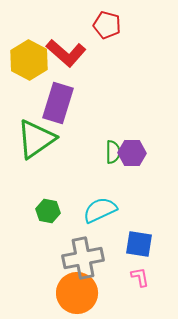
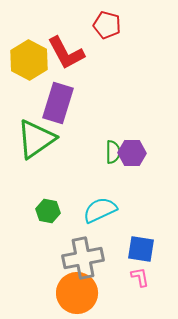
red L-shape: rotated 21 degrees clockwise
blue square: moved 2 px right, 5 px down
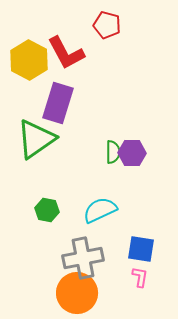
green hexagon: moved 1 px left, 1 px up
pink L-shape: rotated 20 degrees clockwise
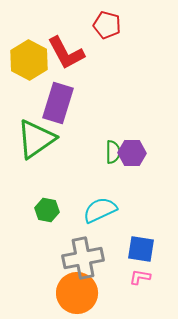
pink L-shape: rotated 90 degrees counterclockwise
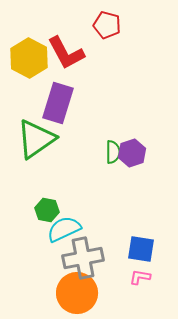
yellow hexagon: moved 2 px up
purple hexagon: rotated 20 degrees counterclockwise
cyan semicircle: moved 36 px left, 19 px down
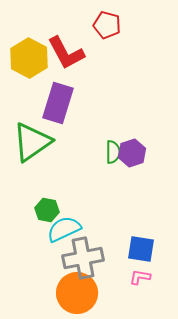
green triangle: moved 4 px left, 3 px down
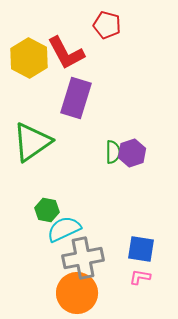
purple rectangle: moved 18 px right, 5 px up
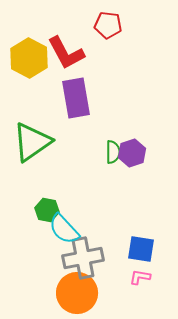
red pentagon: moved 1 px right; rotated 8 degrees counterclockwise
purple rectangle: rotated 27 degrees counterclockwise
cyan semicircle: rotated 108 degrees counterclockwise
